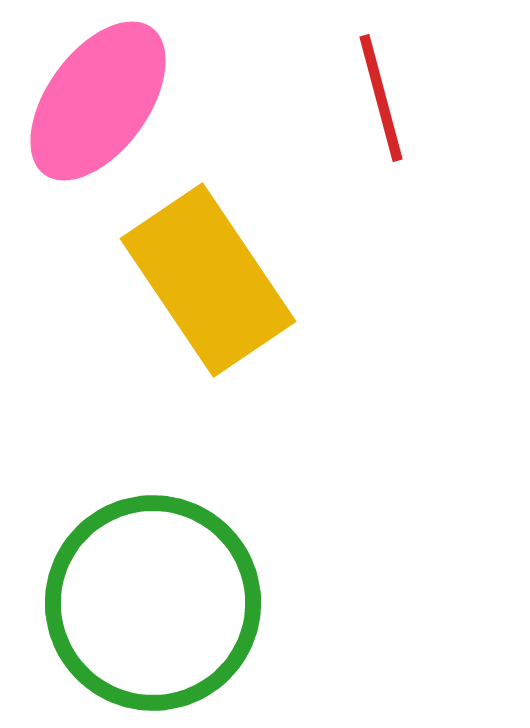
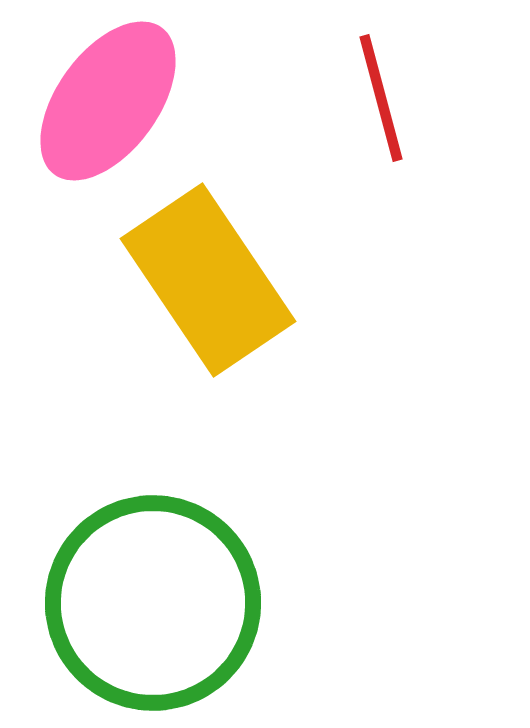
pink ellipse: moved 10 px right
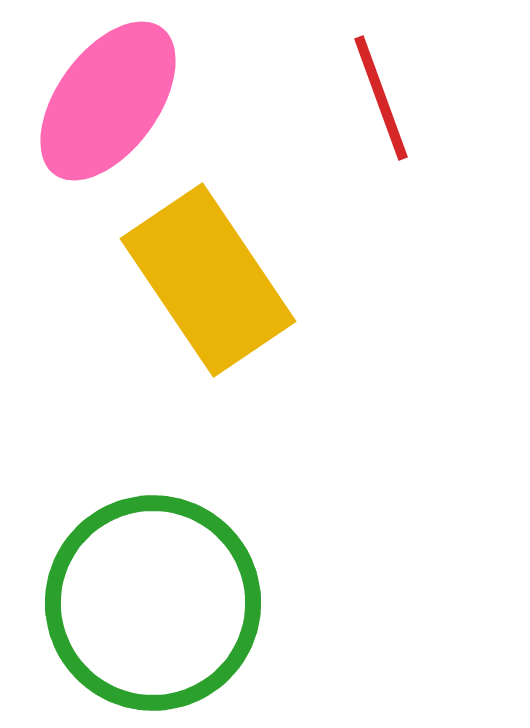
red line: rotated 5 degrees counterclockwise
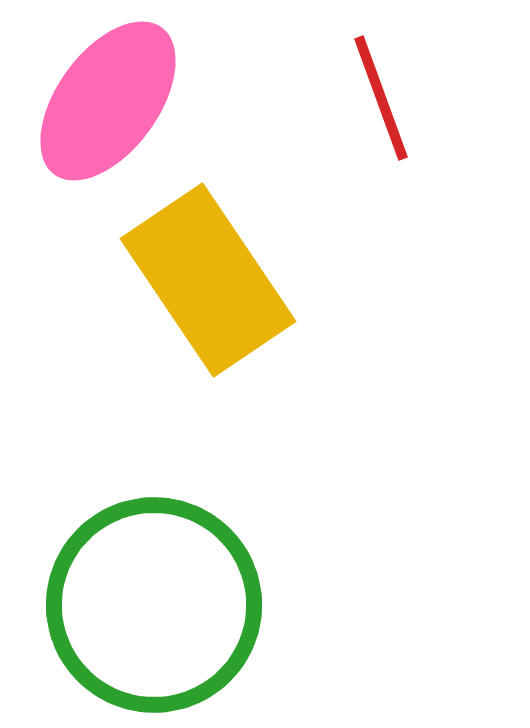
green circle: moved 1 px right, 2 px down
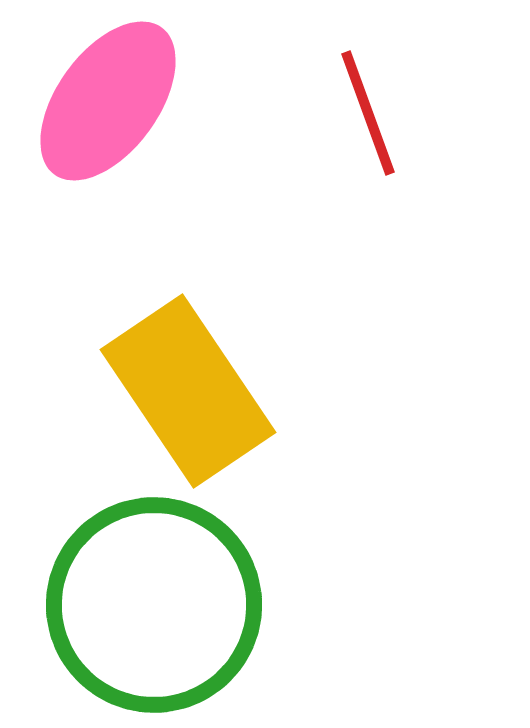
red line: moved 13 px left, 15 px down
yellow rectangle: moved 20 px left, 111 px down
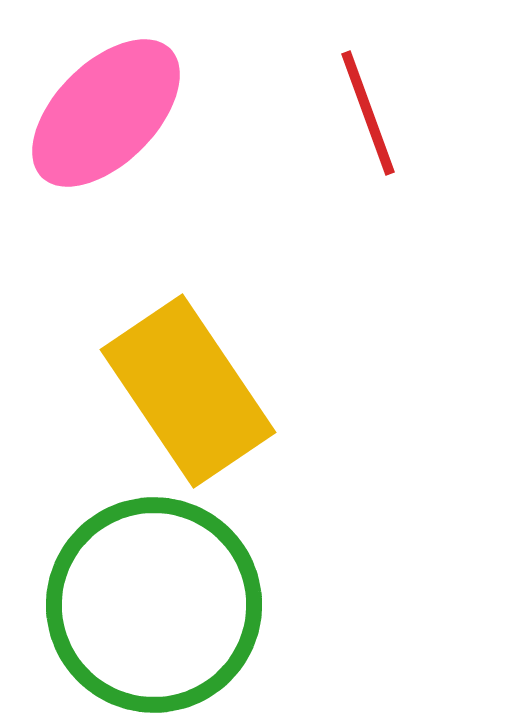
pink ellipse: moved 2 px left, 12 px down; rotated 9 degrees clockwise
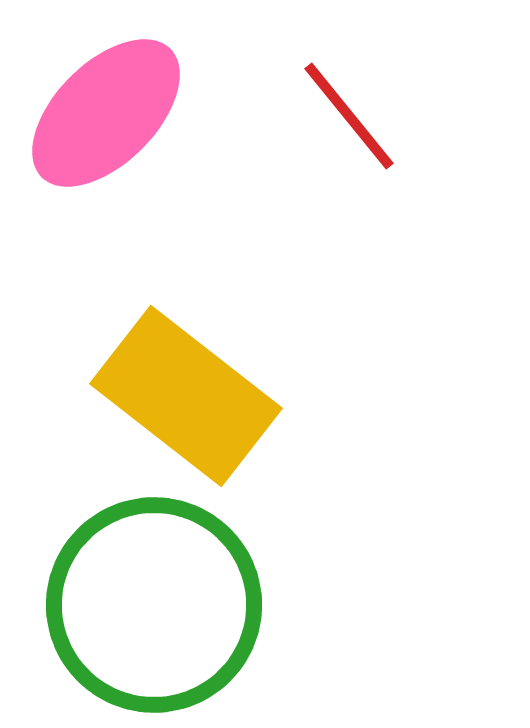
red line: moved 19 px left, 3 px down; rotated 19 degrees counterclockwise
yellow rectangle: moved 2 px left, 5 px down; rotated 18 degrees counterclockwise
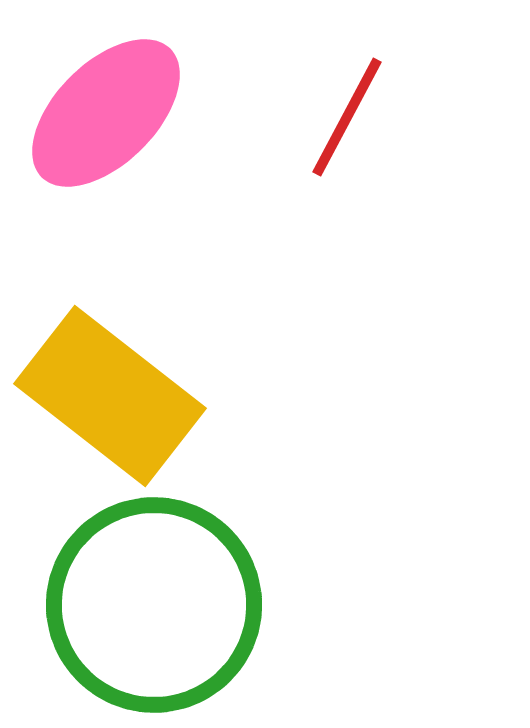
red line: moved 2 px left, 1 px down; rotated 67 degrees clockwise
yellow rectangle: moved 76 px left
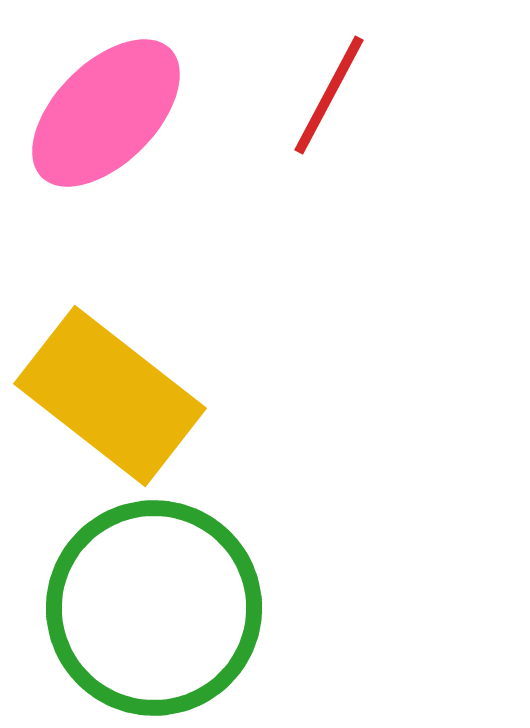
red line: moved 18 px left, 22 px up
green circle: moved 3 px down
